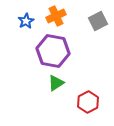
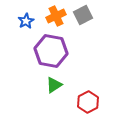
gray square: moved 15 px left, 6 px up
purple hexagon: moved 2 px left
green triangle: moved 2 px left, 2 px down
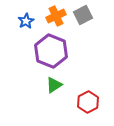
purple hexagon: rotated 12 degrees clockwise
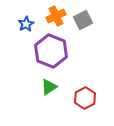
gray square: moved 5 px down
blue star: moved 3 px down
green triangle: moved 5 px left, 2 px down
red hexagon: moved 3 px left, 4 px up
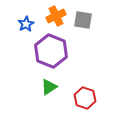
gray square: rotated 36 degrees clockwise
red hexagon: rotated 15 degrees counterclockwise
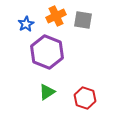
purple hexagon: moved 4 px left, 1 px down
green triangle: moved 2 px left, 5 px down
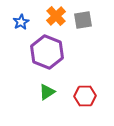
orange cross: rotated 18 degrees counterclockwise
gray square: rotated 18 degrees counterclockwise
blue star: moved 5 px left, 2 px up
red hexagon: moved 2 px up; rotated 20 degrees counterclockwise
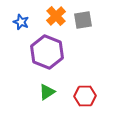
blue star: rotated 21 degrees counterclockwise
